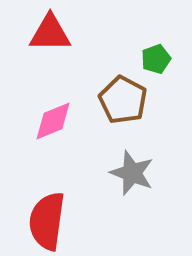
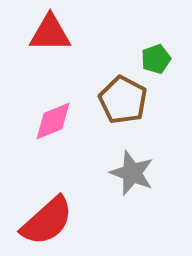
red semicircle: rotated 140 degrees counterclockwise
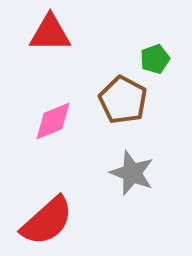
green pentagon: moved 1 px left
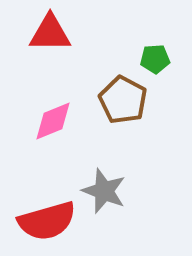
green pentagon: rotated 16 degrees clockwise
gray star: moved 28 px left, 18 px down
red semicircle: rotated 26 degrees clockwise
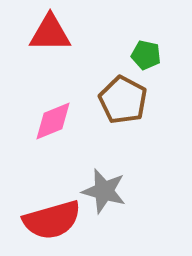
green pentagon: moved 9 px left, 4 px up; rotated 16 degrees clockwise
gray star: rotated 6 degrees counterclockwise
red semicircle: moved 5 px right, 1 px up
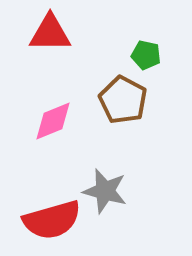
gray star: moved 1 px right
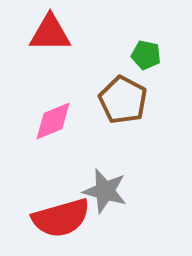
red semicircle: moved 9 px right, 2 px up
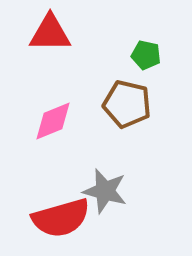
brown pentagon: moved 4 px right, 4 px down; rotated 15 degrees counterclockwise
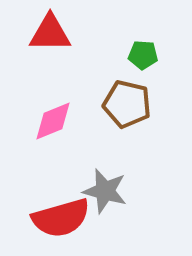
green pentagon: moved 3 px left; rotated 8 degrees counterclockwise
